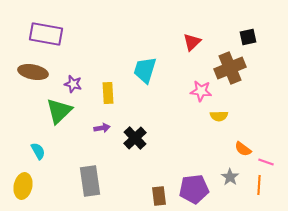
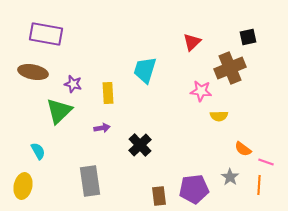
black cross: moved 5 px right, 7 px down
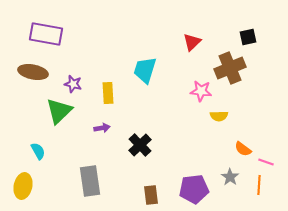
brown rectangle: moved 8 px left, 1 px up
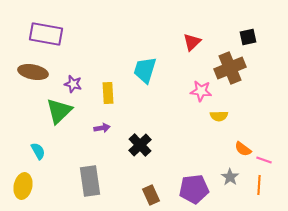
pink line: moved 2 px left, 2 px up
brown rectangle: rotated 18 degrees counterclockwise
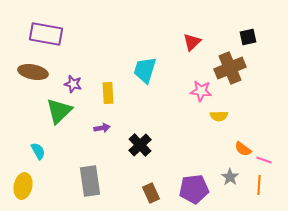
brown rectangle: moved 2 px up
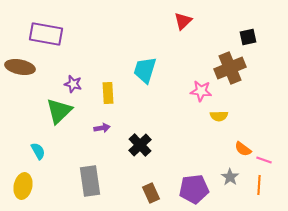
red triangle: moved 9 px left, 21 px up
brown ellipse: moved 13 px left, 5 px up
